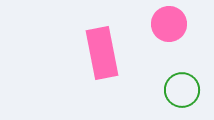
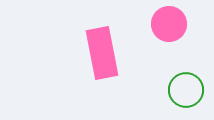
green circle: moved 4 px right
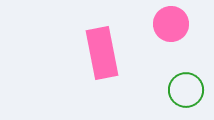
pink circle: moved 2 px right
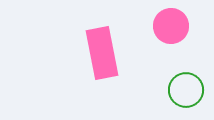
pink circle: moved 2 px down
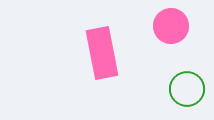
green circle: moved 1 px right, 1 px up
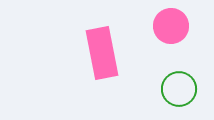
green circle: moved 8 px left
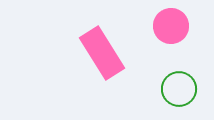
pink rectangle: rotated 21 degrees counterclockwise
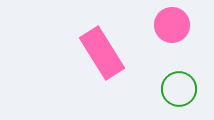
pink circle: moved 1 px right, 1 px up
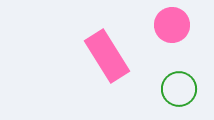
pink rectangle: moved 5 px right, 3 px down
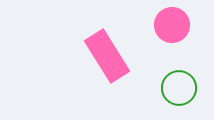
green circle: moved 1 px up
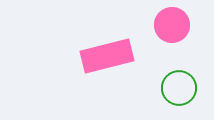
pink rectangle: rotated 72 degrees counterclockwise
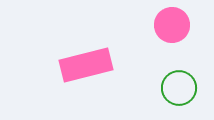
pink rectangle: moved 21 px left, 9 px down
